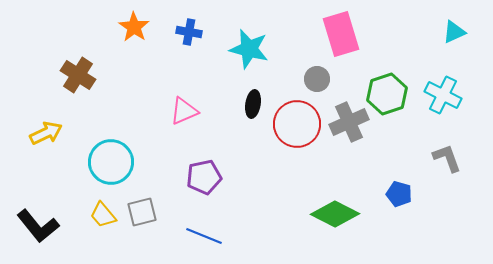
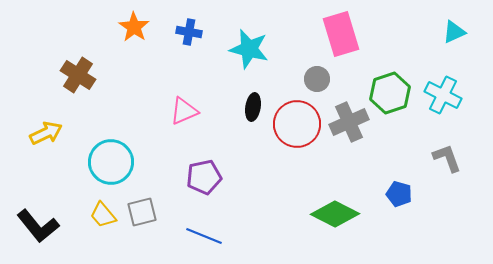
green hexagon: moved 3 px right, 1 px up
black ellipse: moved 3 px down
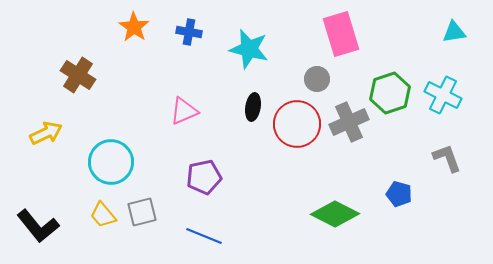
cyan triangle: rotated 15 degrees clockwise
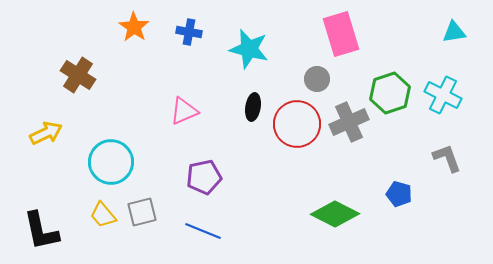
black L-shape: moved 3 px right, 5 px down; rotated 27 degrees clockwise
blue line: moved 1 px left, 5 px up
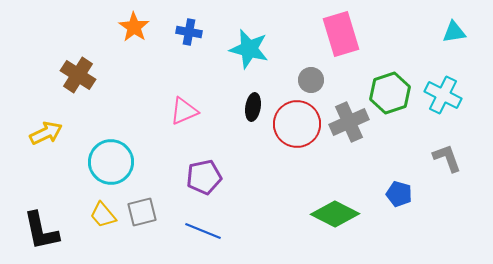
gray circle: moved 6 px left, 1 px down
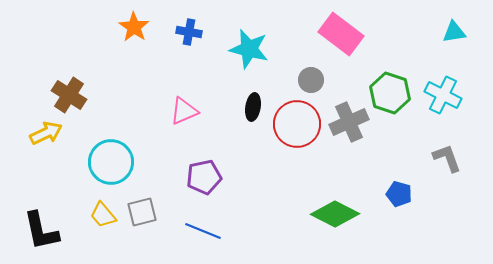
pink rectangle: rotated 36 degrees counterclockwise
brown cross: moved 9 px left, 20 px down
green hexagon: rotated 24 degrees counterclockwise
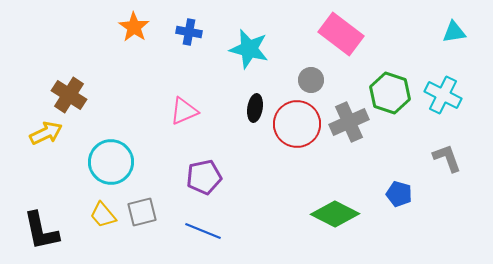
black ellipse: moved 2 px right, 1 px down
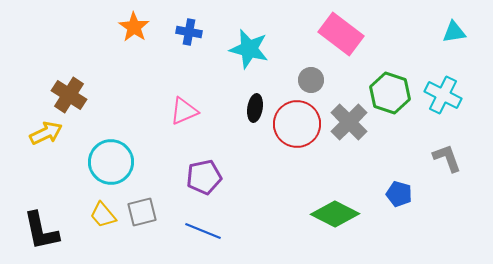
gray cross: rotated 21 degrees counterclockwise
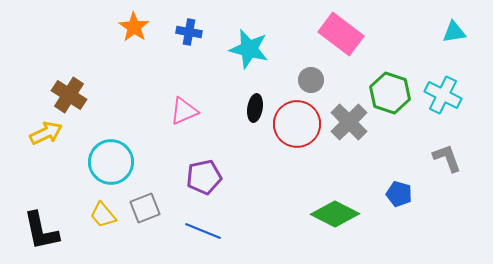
gray square: moved 3 px right, 4 px up; rotated 8 degrees counterclockwise
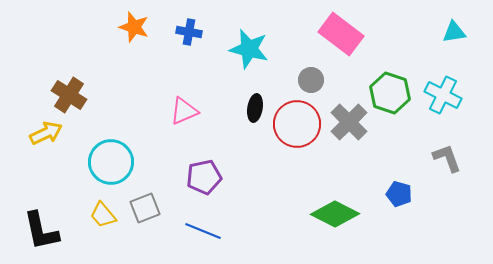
orange star: rotated 16 degrees counterclockwise
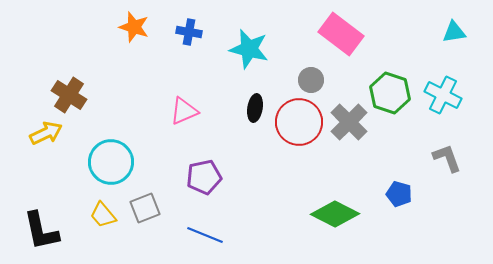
red circle: moved 2 px right, 2 px up
blue line: moved 2 px right, 4 px down
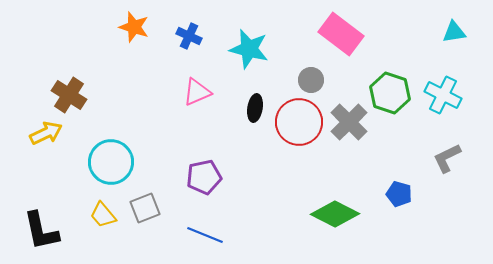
blue cross: moved 4 px down; rotated 15 degrees clockwise
pink triangle: moved 13 px right, 19 px up
gray L-shape: rotated 96 degrees counterclockwise
